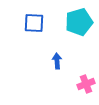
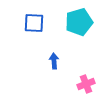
blue arrow: moved 3 px left
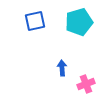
blue square: moved 1 px right, 2 px up; rotated 15 degrees counterclockwise
blue arrow: moved 8 px right, 7 px down
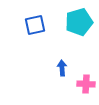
blue square: moved 4 px down
pink cross: rotated 24 degrees clockwise
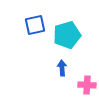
cyan pentagon: moved 12 px left, 13 px down
pink cross: moved 1 px right, 1 px down
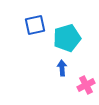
cyan pentagon: moved 3 px down
pink cross: moved 1 px left; rotated 30 degrees counterclockwise
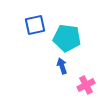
cyan pentagon: rotated 24 degrees clockwise
blue arrow: moved 2 px up; rotated 14 degrees counterclockwise
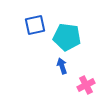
cyan pentagon: moved 1 px up
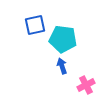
cyan pentagon: moved 4 px left, 2 px down
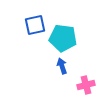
cyan pentagon: moved 1 px up
pink cross: rotated 12 degrees clockwise
